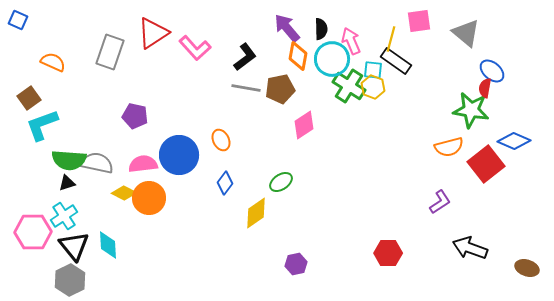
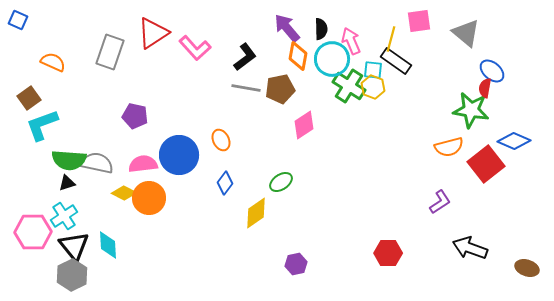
gray hexagon at (70, 280): moved 2 px right, 5 px up
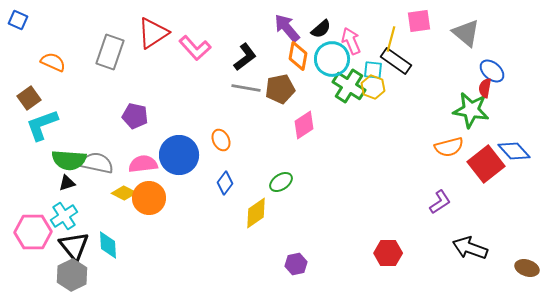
black semicircle at (321, 29): rotated 50 degrees clockwise
blue diamond at (514, 141): moved 10 px down; rotated 24 degrees clockwise
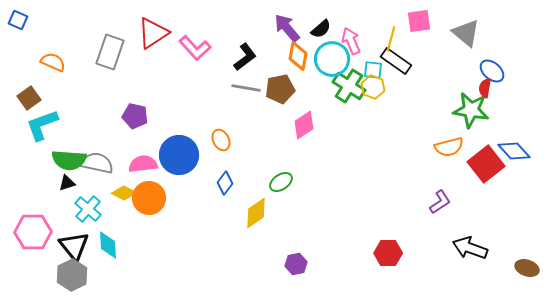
cyan cross at (64, 216): moved 24 px right, 7 px up; rotated 16 degrees counterclockwise
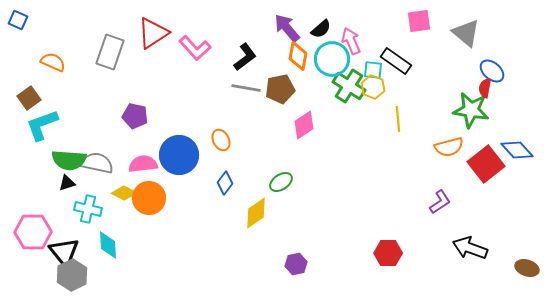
yellow line at (391, 39): moved 7 px right, 80 px down; rotated 20 degrees counterclockwise
blue diamond at (514, 151): moved 3 px right, 1 px up
cyan cross at (88, 209): rotated 28 degrees counterclockwise
black triangle at (74, 246): moved 10 px left, 6 px down
